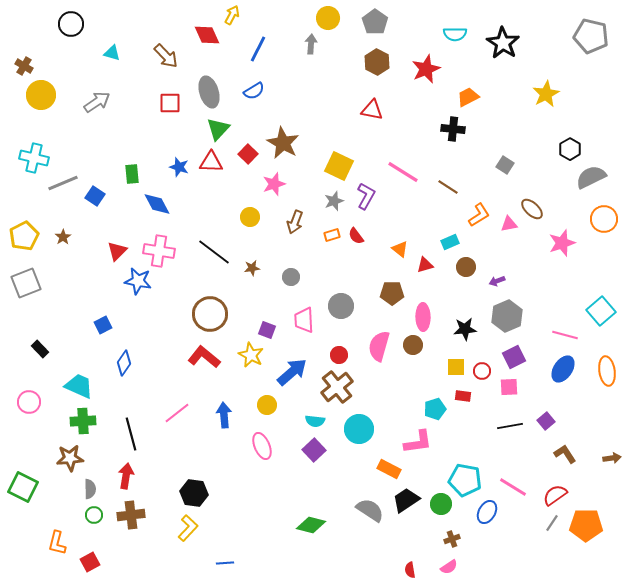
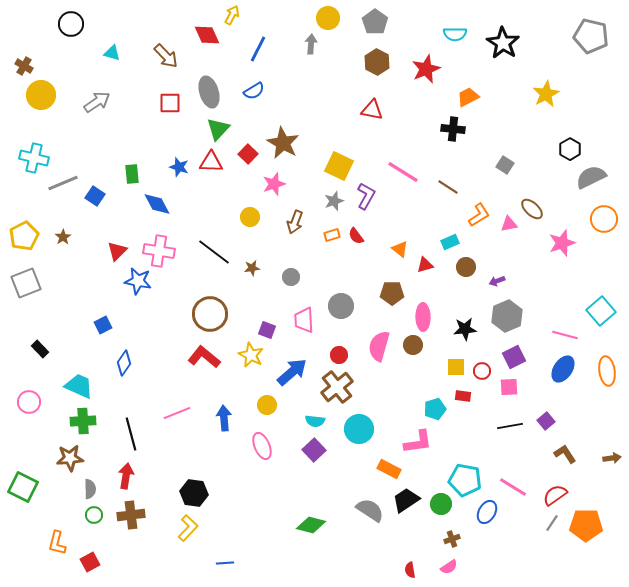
pink line at (177, 413): rotated 16 degrees clockwise
blue arrow at (224, 415): moved 3 px down
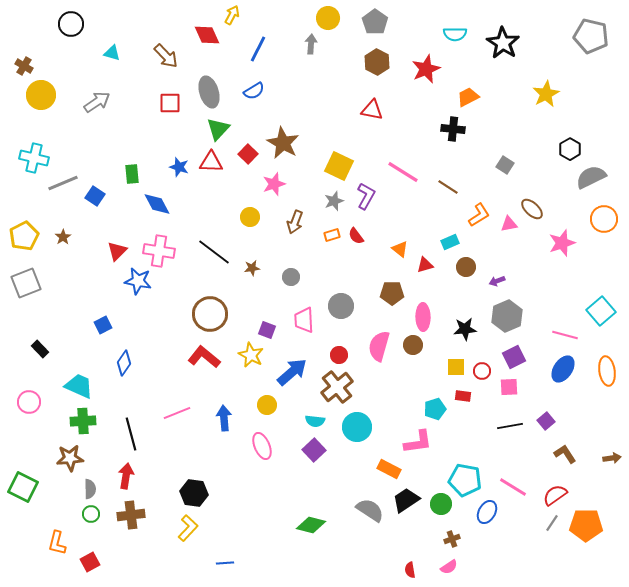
cyan circle at (359, 429): moved 2 px left, 2 px up
green circle at (94, 515): moved 3 px left, 1 px up
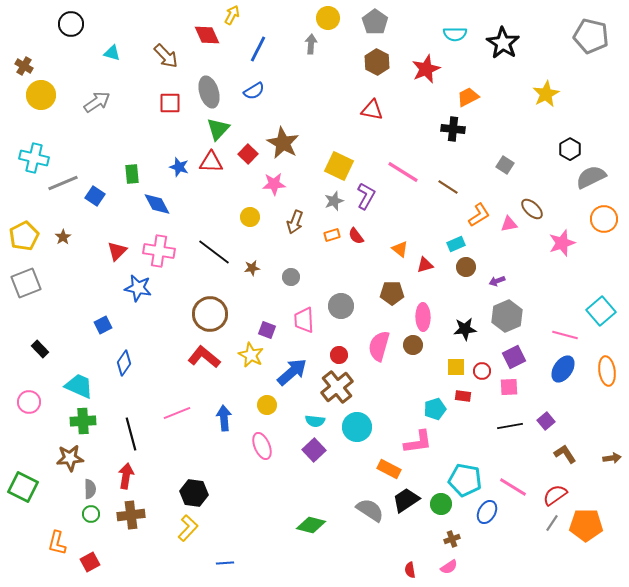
pink star at (274, 184): rotated 15 degrees clockwise
cyan rectangle at (450, 242): moved 6 px right, 2 px down
blue star at (138, 281): moved 7 px down
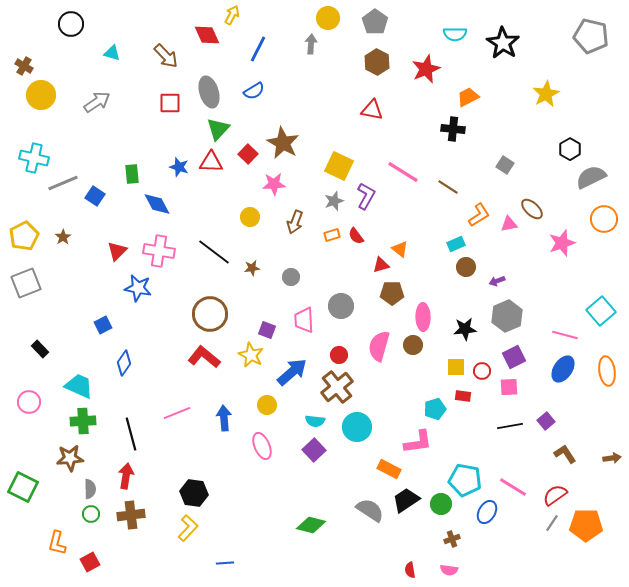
red triangle at (425, 265): moved 44 px left
pink semicircle at (449, 567): moved 3 px down; rotated 42 degrees clockwise
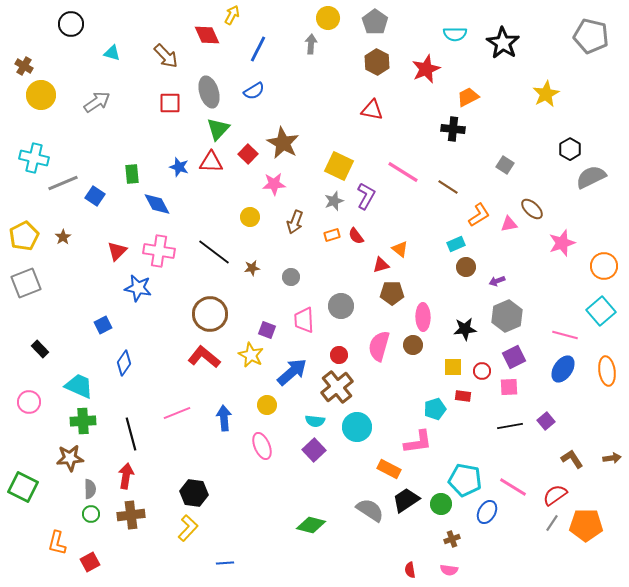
orange circle at (604, 219): moved 47 px down
yellow square at (456, 367): moved 3 px left
brown L-shape at (565, 454): moved 7 px right, 5 px down
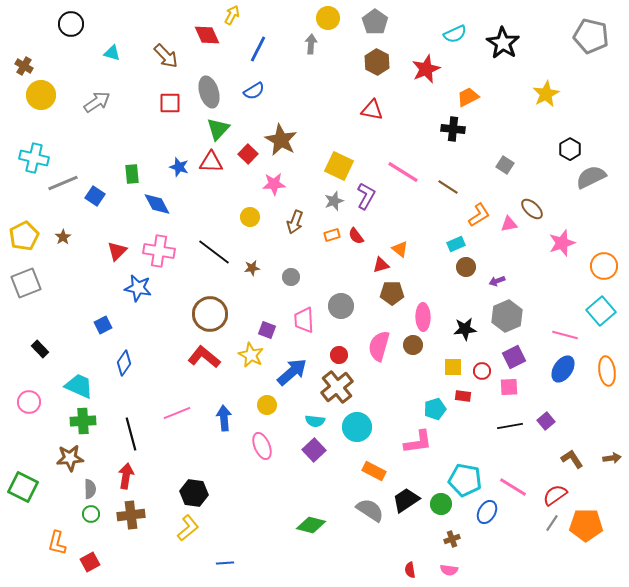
cyan semicircle at (455, 34): rotated 25 degrees counterclockwise
brown star at (283, 143): moved 2 px left, 3 px up
orange rectangle at (389, 469): moved 15 px left, 2 px down
yellow L-shape at (188, 528): rotated 8 degrees clockwise
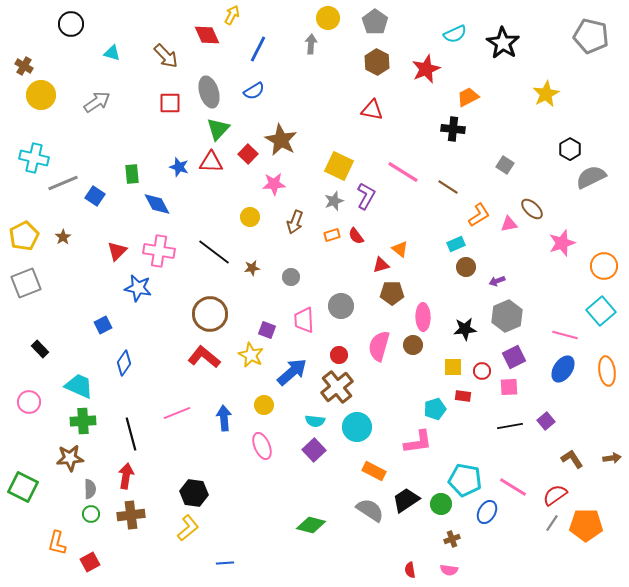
yellow circle at (267, 405): moved 3 px left
